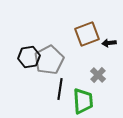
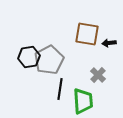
brown square: rotated 30 degrees clockwise
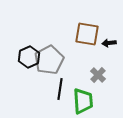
black hexagon: rotated 15 degrees counterclockwise
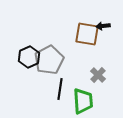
black arrow: moved 6 px left, 17 px up
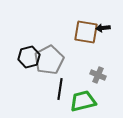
black arrow: moved 2 px down
brown square: moved 1 px left, 2 px up
black hexagon: rotated 10 degrees clockwise
gray cross: rotated 21 degrees counterclockwise
green trapezoid: rotated 100 degrees counterclockwise
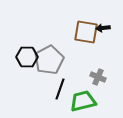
black hexagon: moved 2 px left; rotated 15 degrees clockwise
gray cross: moved 2 px down
black line: rotated 10 degrees clockwise
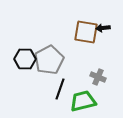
black hexagon: moved 2 px left, 2 px down
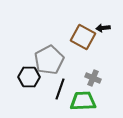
brown square: moved 3 px left, 5 px down; rotated 20 degrees clockwise
black hexagon: moved 4 px right, 18 px down
gray cross: moved 5 px left, 1 px down
green trapezoid: rotated 12 degrees clockwise
